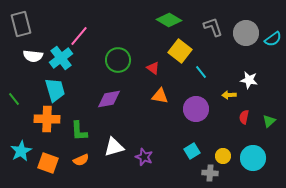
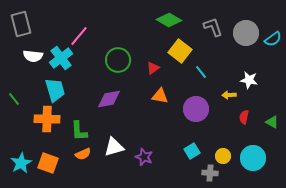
red triangle: rotated 48 degrees clockwise
green triangle: moved 3 px right, 1 px down; rotated 48 degrees counterclockwise
cyan star: moved 12 px down
orange semicircle: moved 2 px right, 6 px up
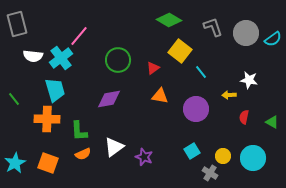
gray rectangle: moved 4 px left
white triangle: rotated 20 degrees counterclockwise
cyan star: moved 6 px left
gray cross: rotated 28 degrees clockwise
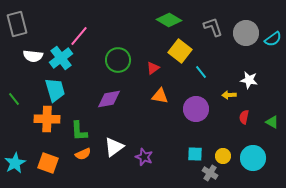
cyan square: moved 3 px right, 3 px down; rotated 35 degrees clockwise
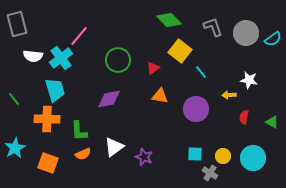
green diamond: rotated 15 degrees clockwise
cyan star: moved 15 px up
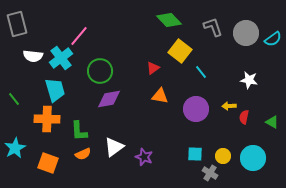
green circle: moved 18 px left, 11 px down
yellow arrow: moved 11 px down
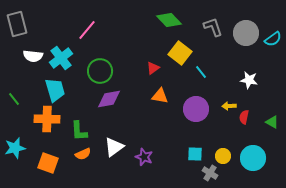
pink line: moved 8 px right, 6 px up
yellow square: moved 2 px down
cyan star: rotated 15 degrees clockwise
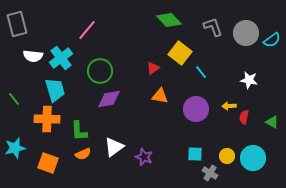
cyan semicircle: moved 1 px left, 1 px down
yellow circle: moved 4 px right
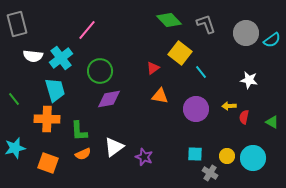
gray L-shape: moved 7 px left, 3 px up
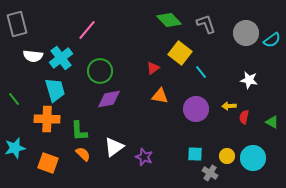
orange semicircle: rotated 112 degrees counterclockwise
